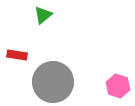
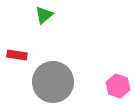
green triangle: moved 1 px right
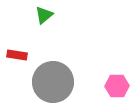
pink hexagon: moved 1 px left; rotated 20 degrees counterclockwise
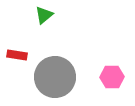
gray circle: moved 2 px right, 5 px up
pink hexagon: moved 5 px left, 9 px up
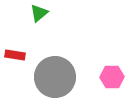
green triangle: moved 5 px left, 2 px up
red rectangle: moved 2 px left
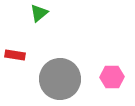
gray circle: moved 5 px right, 2 px down
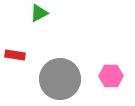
green triangle: rotated 12 degrees clockwise
pink hexagon: moved 1 px left, 1 px up
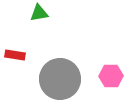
green triangle: rotated 18 degrees clockwise
